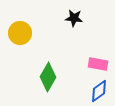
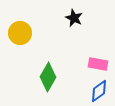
black star: rotated 18 degrees clockwise
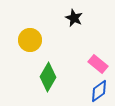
yellow circle: moved 10 px right, 7 px down
pink rectangle: rotated 30 degrees clockwise
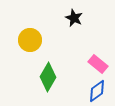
blue diamond: moved 2 px left
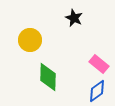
pink rectangle: moved 1 px right
green diamond: rotated 28 degrees counterclockwise
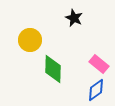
green diamond: moved 5 px right, 8 px up
blue diamond: moved 1 px left, 1 px up
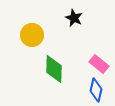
yellow circle: moved 2 px right, 5 px up
green diamond: moved 1 px right
blue diamond: rotated 40 degrees counterclockwise
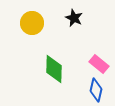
yellow circle: moved 12 px up
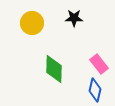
black star: rotated 24 degrees counterclockwise
pink rectangle: rotated 12 degrees clockwise
blue diamond: moved 1 px left
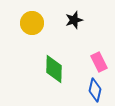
black star: moved 2 px down; rotated 18 degrees counterclockwise
pink rectangle: moved 2 px up; rotated 12 degrees clockwise
